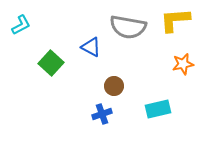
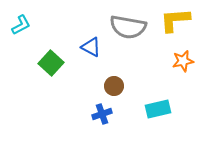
orange star: moved 3 px up
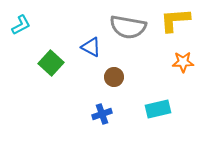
orange star: moved 1 px down; rotated 10 degrees clockwise
brown circle: moved 9 px up
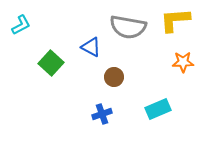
cyan rectangle: rotated 10 degrees counterclockwise
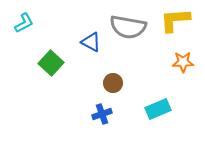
cyan L-shape: moved 3 px right, 2 px up
blue triangle: moved 5 px up
brown circle: moved 1 px left, 6 px down
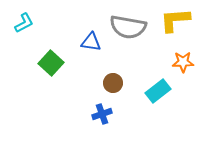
blue triangle: rotated 20 degrees counterclockwise
cyan rectangle: moved 18 px up; rotated 15 degrees counterclockwise
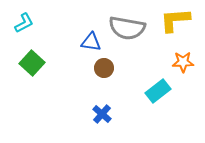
gray semicircle: moved 1 px left, 1 px down
green square: moved 19 px left
brown circle: moved 9 px left, 15 px up
blue cross: rotated 30 degrees counterclockwise
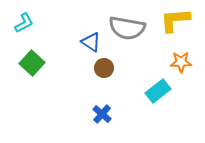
blue triangle: rotated 25 degrees clockwise
orange star: moved 2 px left
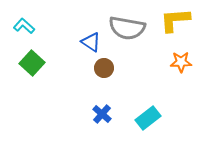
cyan L-shape: moved 3 px down; rotated 110 degrees counterclockwise
cyan rectangle: moved 10 px left, 27 px down
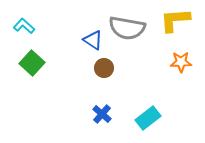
blue triangle: moved 2 px right, 2 px up
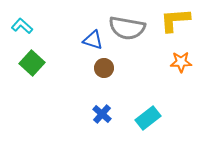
cyan L-shape: moved 2 px left
blue triangle: rotated 15 degrees counterclockwise
